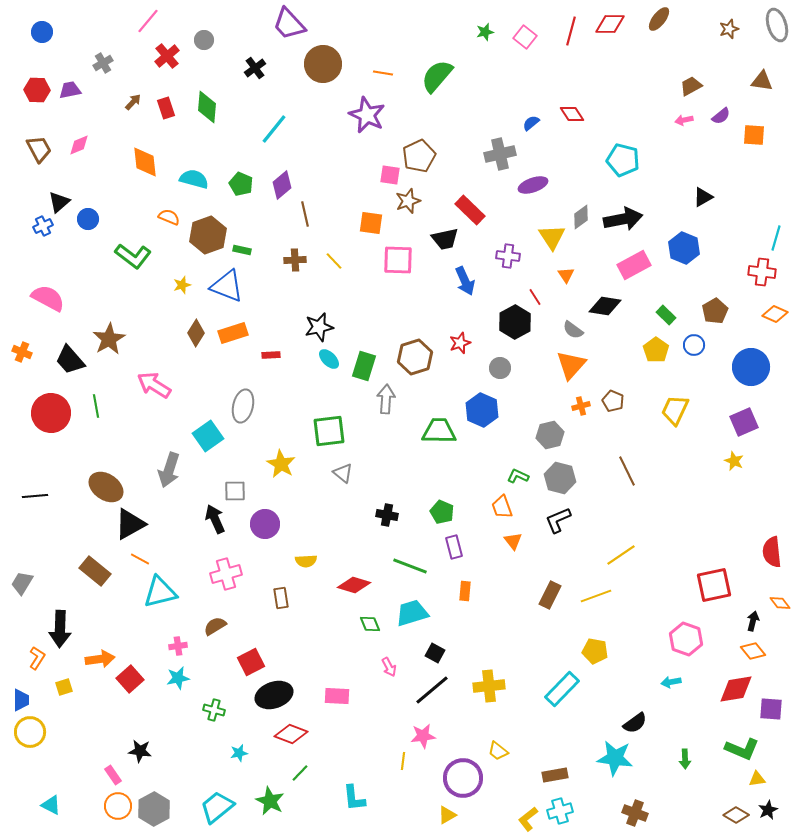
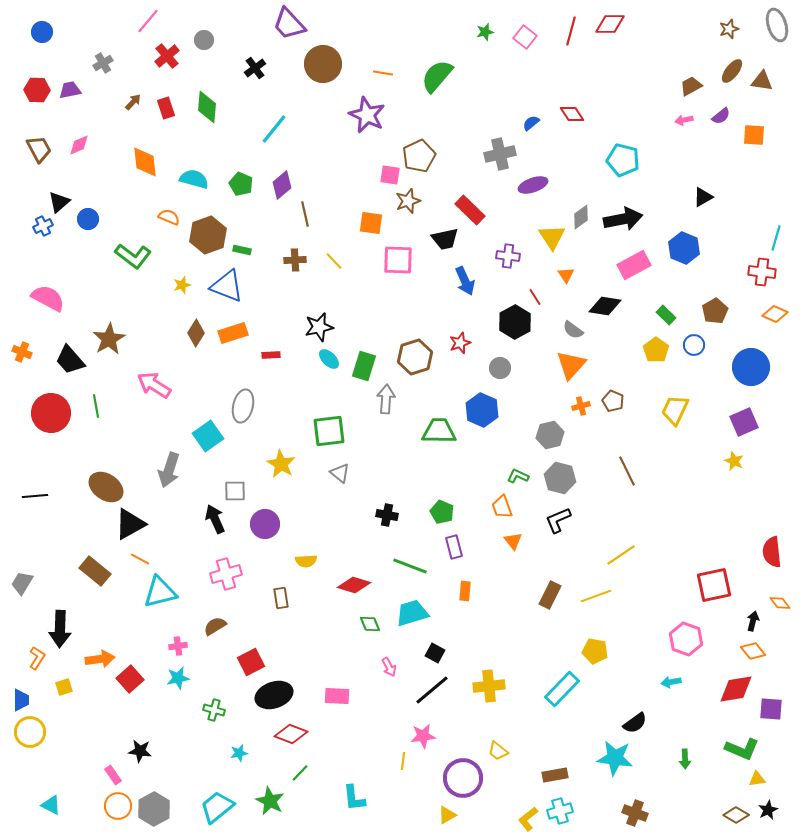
brown ellipse at (659, 19): moved 73 px right, 52 px down
gray triangle at (343, 473): moved 3 px left
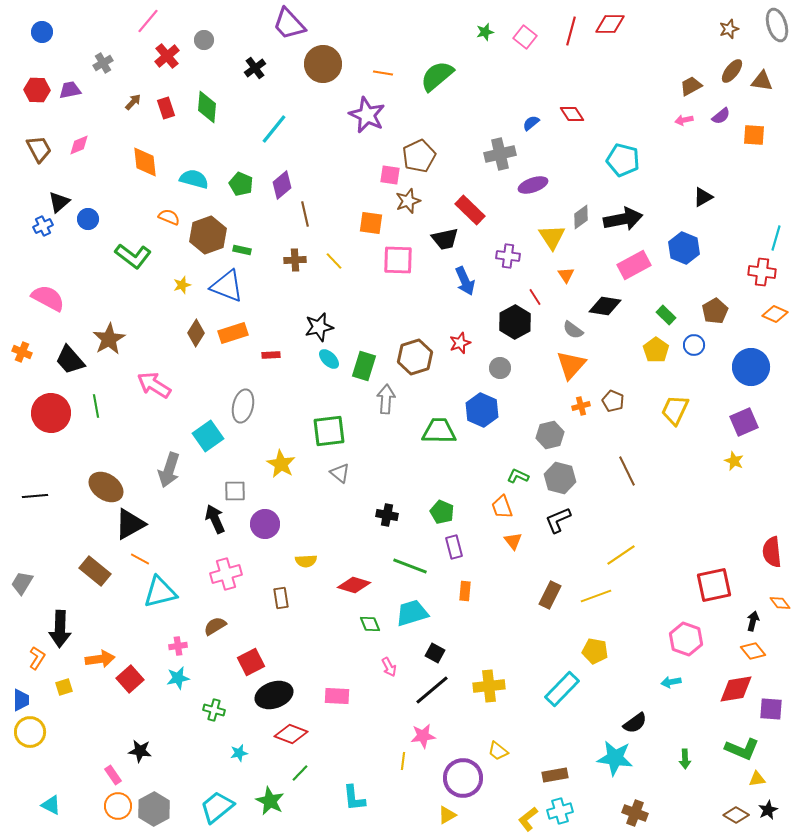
green semicircle at (437, 76): rotated 9 degrees clockwise
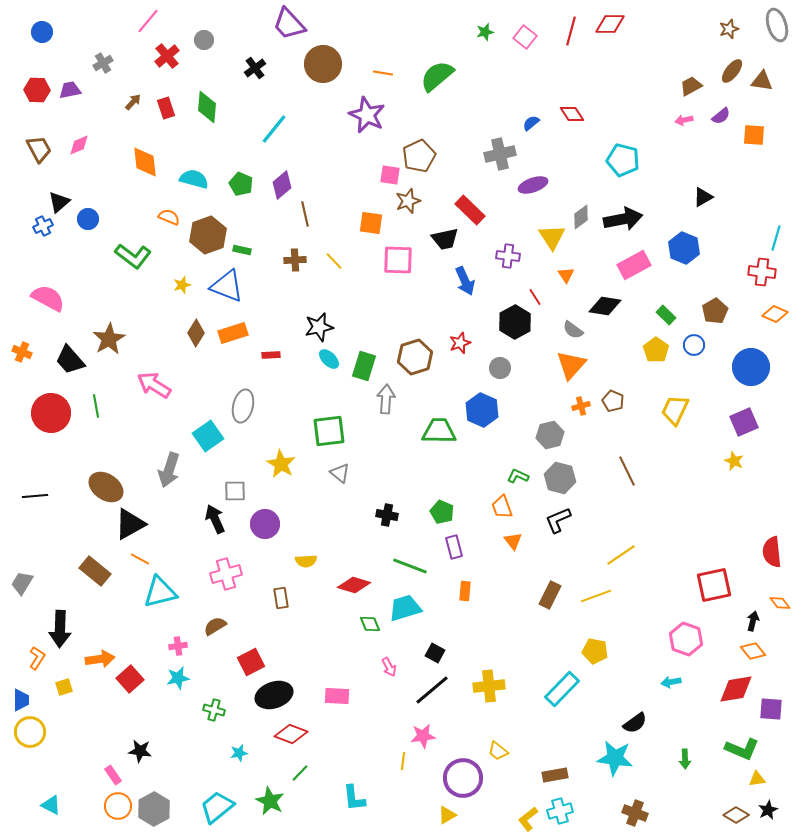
cyan trapezoid at (412, 613): moved 7 px left, 5 px up
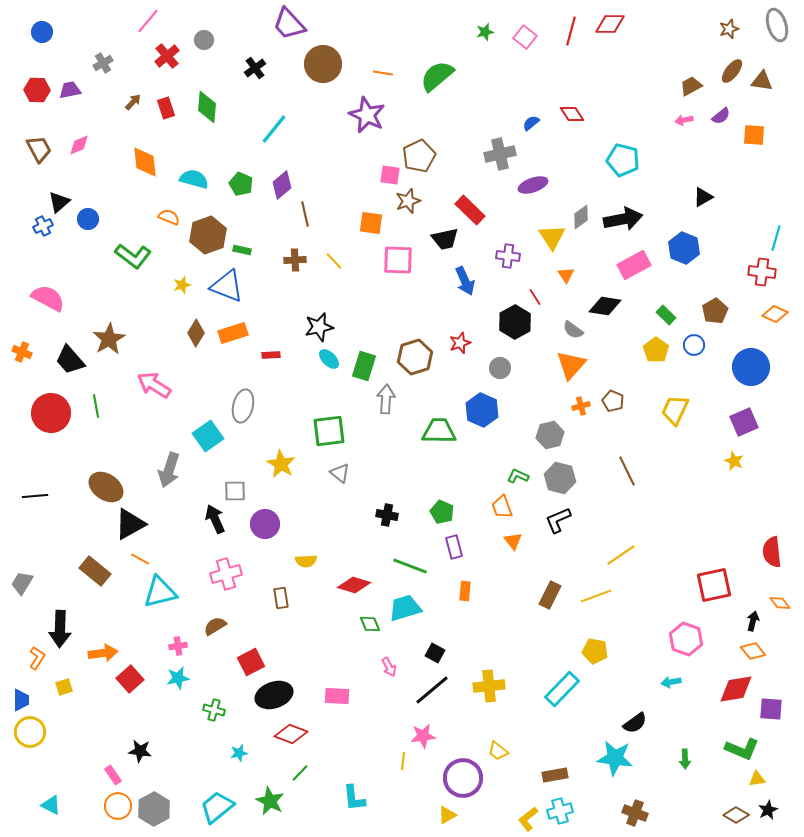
orange arrow at (100, 659): moved 3 px right, 6 px up
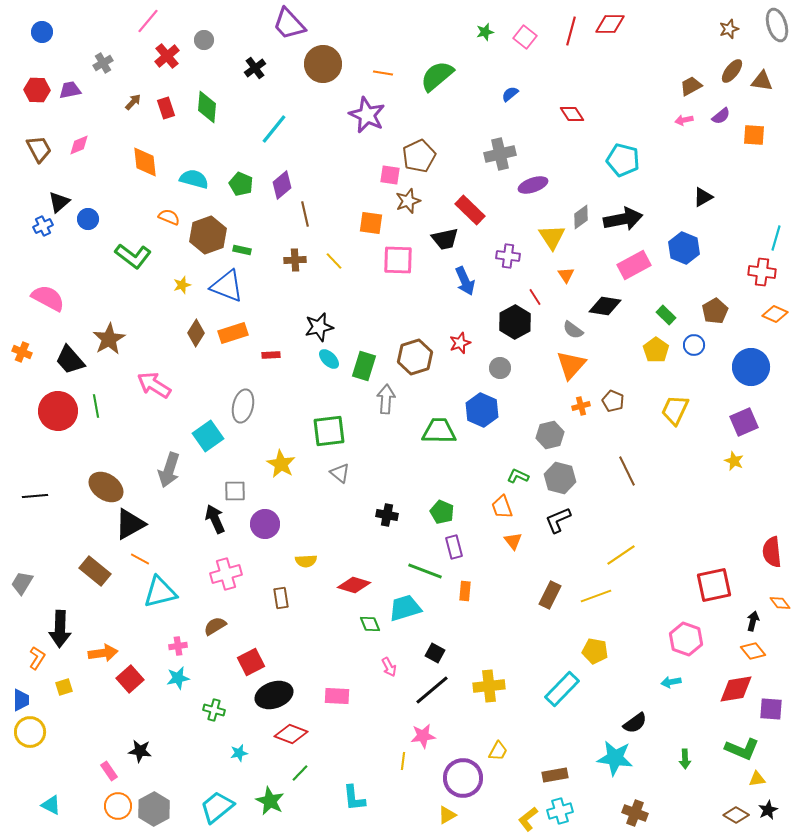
blue semicircle at (531, 123): moved 21 px left, 29 px up
red circle at (51, 413): moved 7 px right, 2 px up
green line at (410, 566): moved 15 px right, 5 px down
yellow trapezoid at (498, 751): rotated 100 degrees counterclockwise
pink rectangle at (113, 775): moved 4 px left, 4 px up
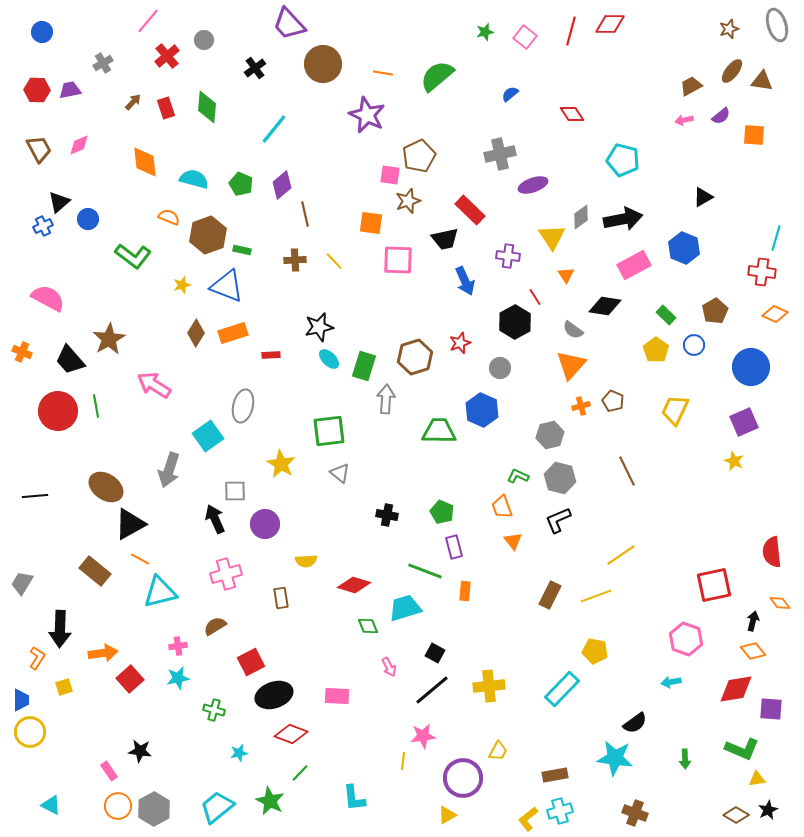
green diamond at (370, 624): moved 2 px left, 2 px down
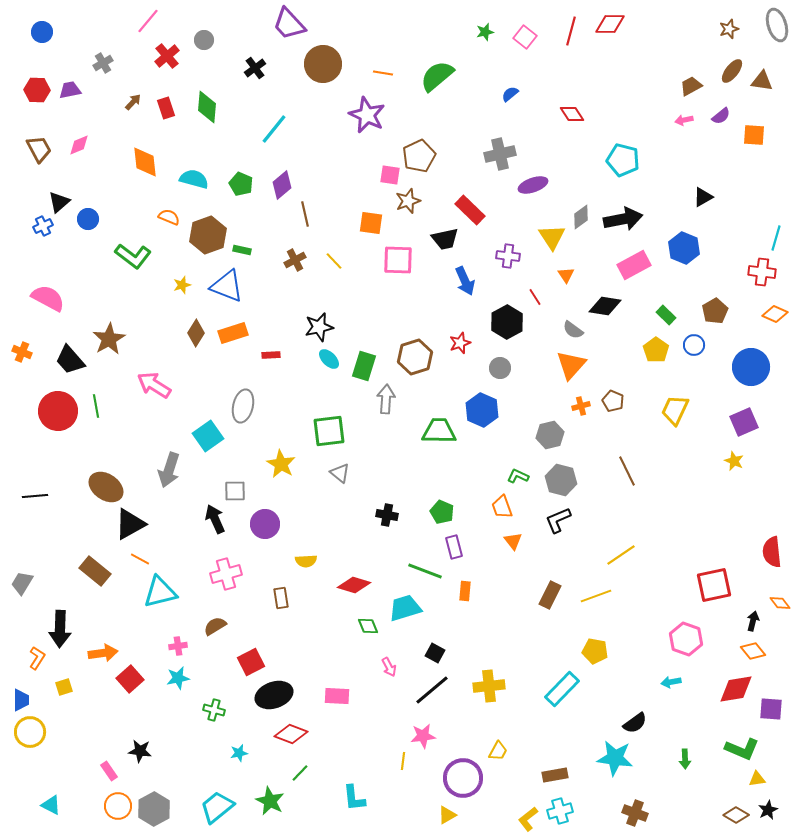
brown cross at (295, 260): rotated 25 degrees counterclockwise
black hexagon at (515, 322): moved 8 px left
gray hexagon at (560, 478): moved 1 px right, 2 px down
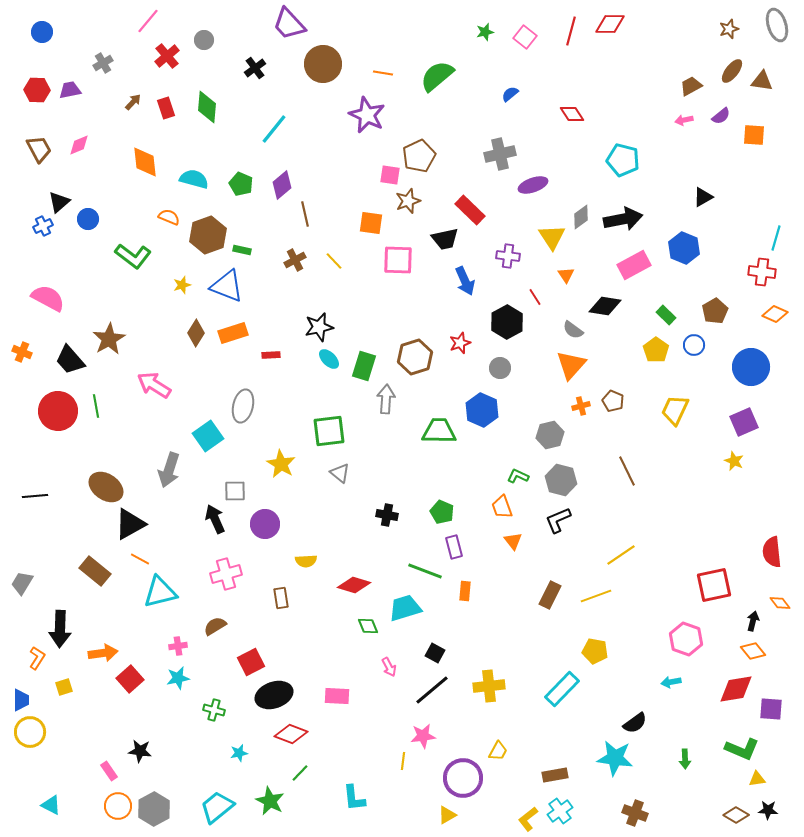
black star at (768, 810): rotated 30 degrees clockwise
cyan cross at (560, 811): rotated 20 degrees counterclockwise
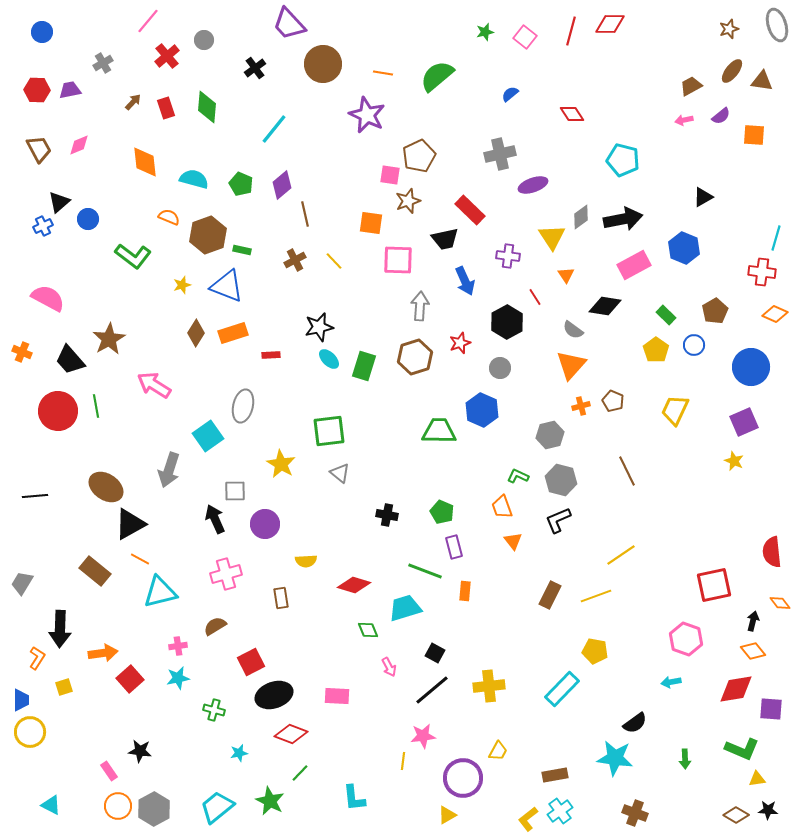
gray arrow at (386, 399): moved 34 px right, 93 px up
green diamond at (368, 626): moved 4 px down
